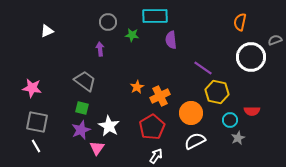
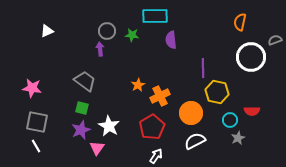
gray circle: moved 1 px left, 9 px down
purple line: rotated 54 degrees clockwise
orange star: moved 1 px right, 2 px up
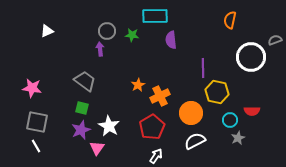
orange semicircle: moved 10 px left, 2 px up
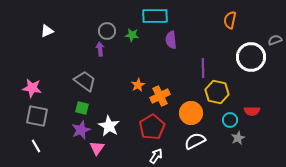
gray square: moved 6 px up
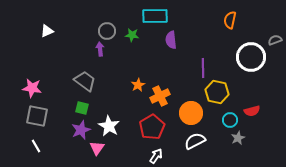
red semicircle: rotated 14 degrees counterclockwise
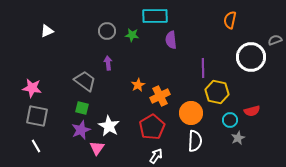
purple arrow: moved 8 px right, 14 px down
white semicircle: rotated 120 degrees clockwise
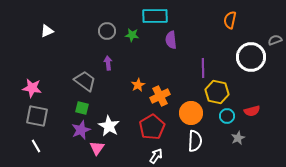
cyan circle: moved 3 px left, 4 px up
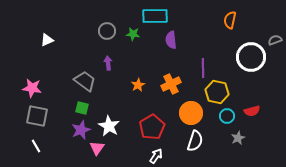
white triangle: moved 9 px down
green star: moved 1 px right, 1 px up
orange cross: moved 11 px right, 12 px up
white semicircle: rotated 15 degrees clockwise
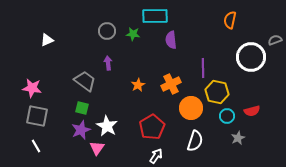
orange circle: moved 5 px up
white star: moved 2 px left
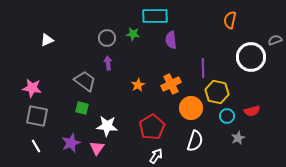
gray circle: moved 7 px down
white star: rotated 25 degrees counterclockwise
purple star: moved 10 px left, 13 px down
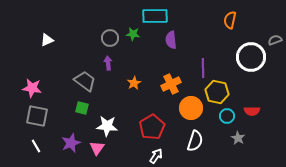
gray circle: moved 3 px right
orange star: moved 4 px left, 2 px up
red semicircle: rotated 14 degrees clockwise
gray star: rotated 16 degrees counterclockwise
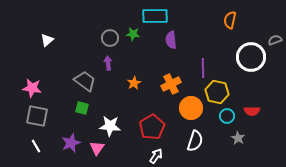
white triangle: rotated 16 degrees counterclockwise
white star: moved 3 px right
